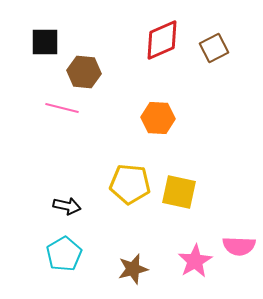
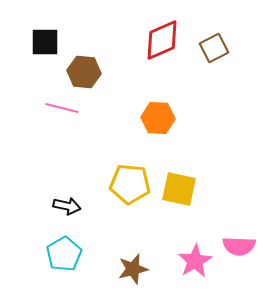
yellow square: moved 3 px up
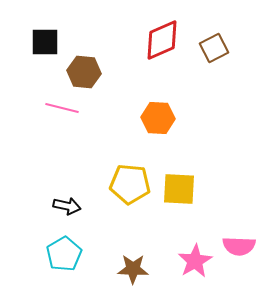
yellow square: rotated 9 degrees counterclockwise
brown star: rotated 16 degrees clockwise
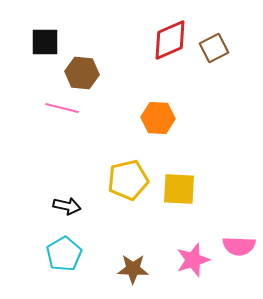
red diamond: moved 8 px right
brown hexagon: moved 2 px left, 1 px down
yellow pentagon: moved 2 px left, 4 px up; rotated 18 degrees counterclockwise
pink star: moved 2 px left, 1 px up; rotated 12 degrees clockwise
